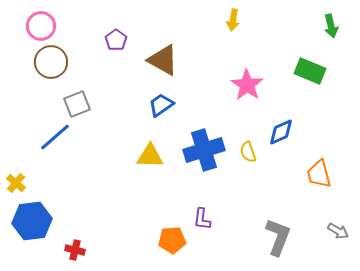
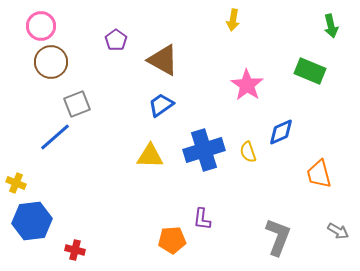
yellow cross: rotated 18 degrees counterclockwise
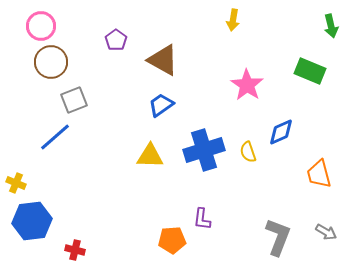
gray square: moved 3 px left, 4 px up
gray arrow: moved 12 px left, 1 px down
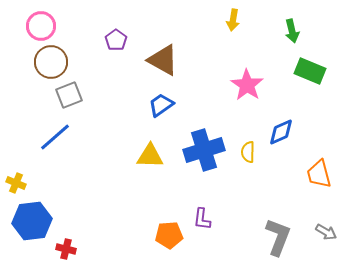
green arrow: moved 39 px left, 5 px down
gray square: moved 5 px left, 5 px up
yellow semicircle: rotated 20 degrees clockwise
orange pentagon: moved 3 px left, 5 px up
red cross: moved 9 px left, 1 px up
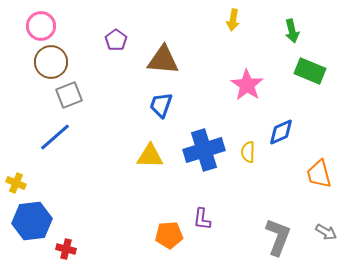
brown triangle: rotated 24 degrees counterclockwise
blue trapezoid: rotated 36 degrees counterclockwise
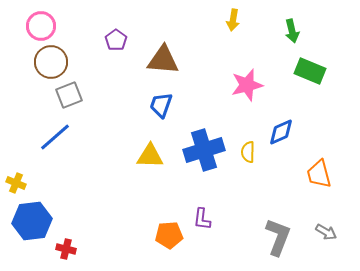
pink star: rotated 24 degrees clockwise
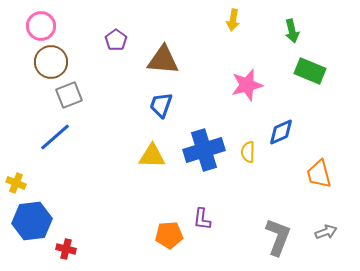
yellow triangle: moved 2 px right
gray arrow: rotated 50 degrees counterclockwise
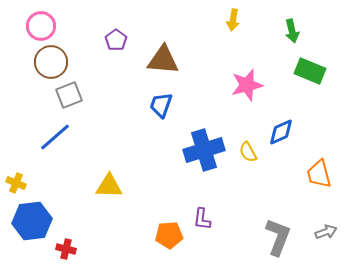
yellow semicircle: rotated 30 degrees counterclockwise
yellow triangle: moved 43 px left, 30 px down
